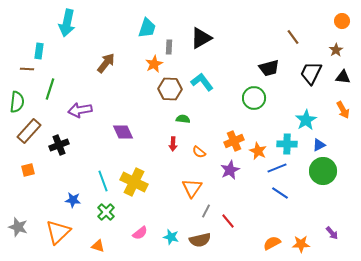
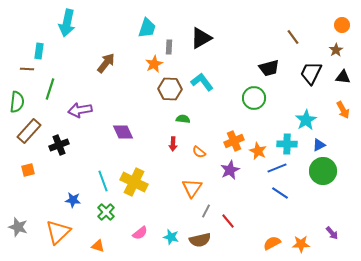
orange circle at (342, 21): moved 4 px down
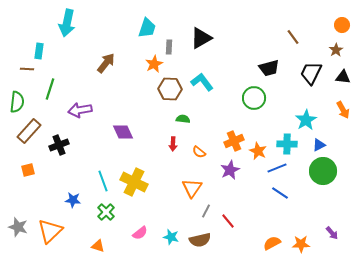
orange triangle at (58, 232): moved 8 px left, 1 px up
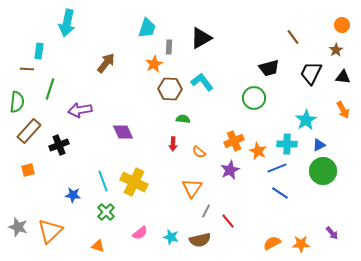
blue star at (73, 200): moved 5 px up
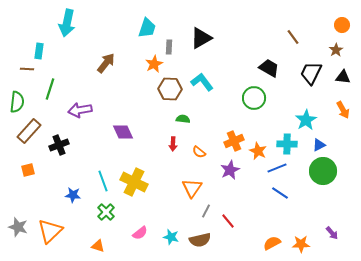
black trapezoid at (269, 68): rotated 135 degrees counterclockwise
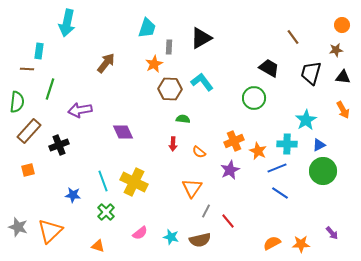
brown star at (336, 50): rotated 24 degrees clockwise
black trapezoid at (311, 73): rotated 10 degrees counterclockwise
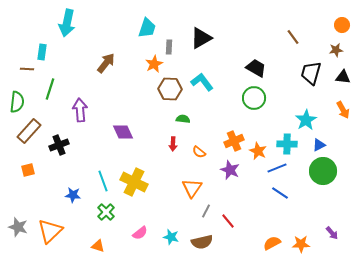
cyan rectangle at (39, 51): moved 3 px right, 1 px down
black trapezoid at (269, 68): moved 13 px left
purple arrow at (80, 110): rotated 95 degrees clockwise
purple star at (230, 170): rotated 24 degrees counterclockwise
brown semicircle at (200, 240): moved 2 px right, 2 px down
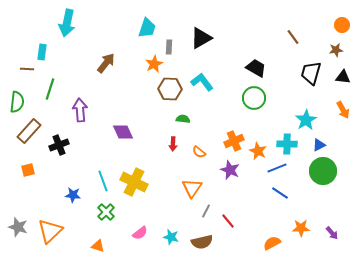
orange star at (301, 244): moved 16 px up
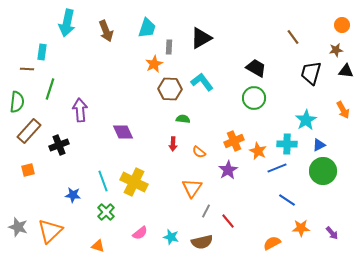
brown arrow at (106, 63): moved 32 px up; rotated 120 degrees clockwise
black triangle at (343, 77): moved 3 px right, 6 px up
purple star at (230, 170): moved 2 px left; rotated 18 degrees clockwise
blue line at (280, 193): moved 7 px right, 7 px down
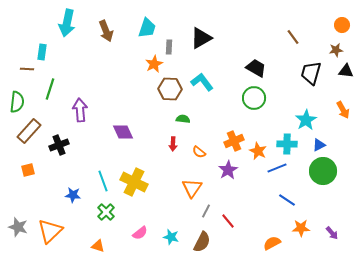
brown semicircle at (202, 242): rotated 50 degrees counterclockwise
